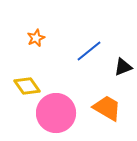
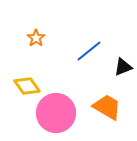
orange star: rotated 12 degrees counterclockwise
orange trapezoid: moved 1 px up
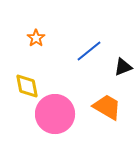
yellow diamond: rotated 24 degrees clockwise
pink circle: moved 1 px left, 1 px down
